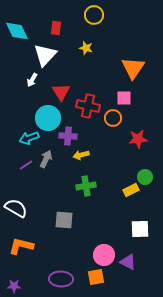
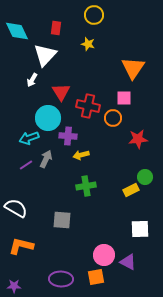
yellow star: moved 2 px right, 4 px up
gray square: moved 2 px left
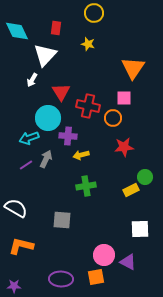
yellow circle: moved 2 px up
red star: moved 14 px left, 8 px down
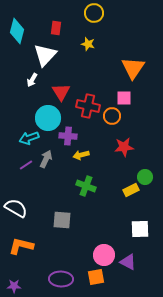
cyan diamond: rotated 40 degrees clockwise
orange circle: moved 1 px left, 2 px up
green cross: rotated 30 degrees clockwise
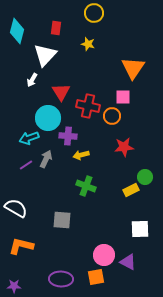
pink square: moved 1 px left, 1 px up
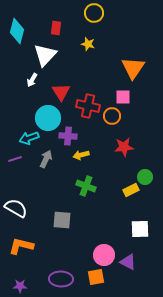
purple line: moved 11 px left, 6 px up; rotated 16 degrees clockwise
purple star: moved 6 px right
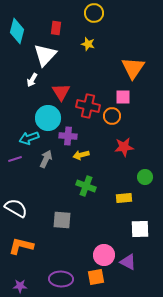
yellow rectangle: moved 7 px left, 8 px down; rotated 21 degrees clockwise
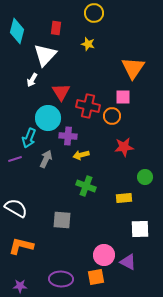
cyan arrow: rotated 48 degrees counterclockwise
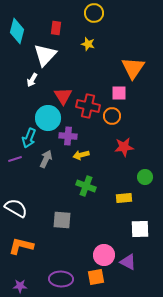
red triangle: moved 2 px right, 4 px down
pink square: moved 4 px left, 4 px up
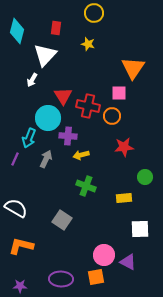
purple line: rotated 48 degrees counterclockwise
gray square: rotated 30 degrees clockwise
